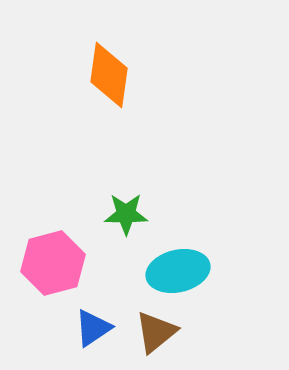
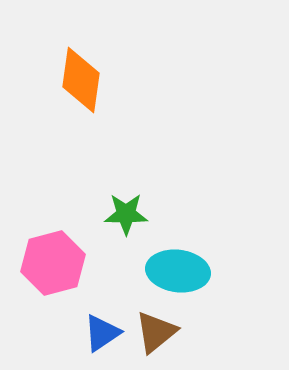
orange diamond: moved 28 px left, 5 px down
cyan ellipse: rotated 20 degrees clockwise
blue triangle: moved 9 px right, 5 px down
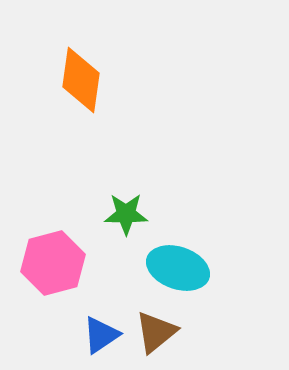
cyan ellipse: moved 3 px up; rotated 12 degrees clockwise
blue triangle: moved 1 px left, 2 px down
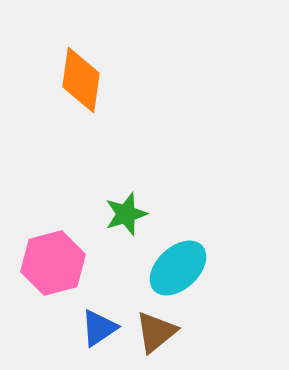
green star: rotated 18 degrees counterclockwise
cyan ellipse: rotated 62 degrees counterclockwise
blue triangle: moved 2 px left, 7 px up
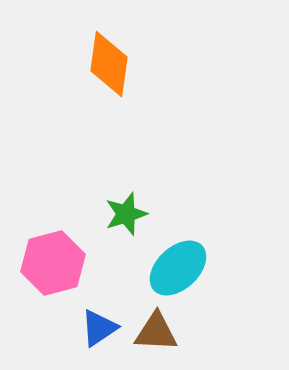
orange diamond: moved 28 px right, 16 px up
brown triangle: rotated 42 degrees clockwise
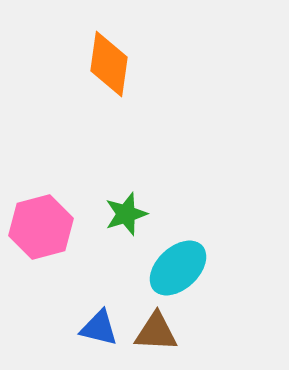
pink hexagon: moved 12 px left, 36 px up
blue triangle: rotated 48 degrees clockwise
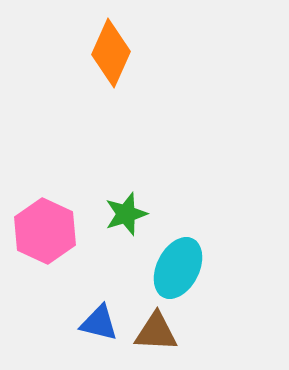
orange diamond: moved 2 px right, 11 px up; rotated 16 degrees clockwise
pink hexagon: moved 4 px right, 4 px down; rotated 20 degrees counterclockwise
cyan ellipse: rotated 20 degrees counterclockwise
blue triangle: moved 5 px up
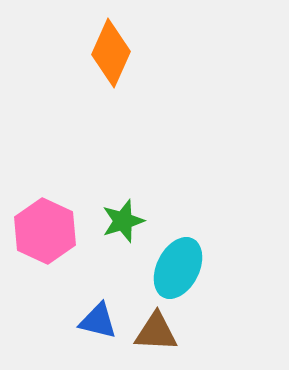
green star: moved 3 px left, 7 px down
blue triangle: moved 1 px left, 2 px up
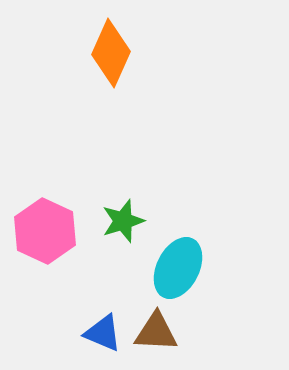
blue triangle: moved 5 px right, 12 px down; rotated 9 degrees clockwise
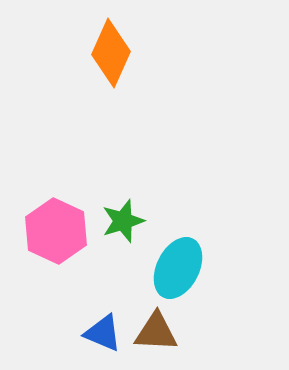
pink hexagon: moved 11 px right
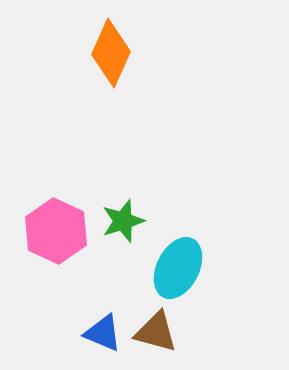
brown triangle: rotated 12 degrees clockwise
